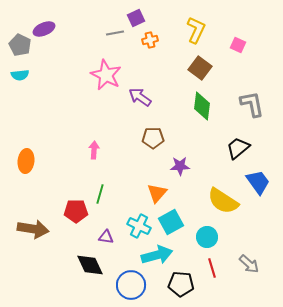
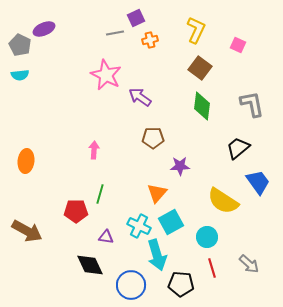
brown arrow: moved 6 px left, 2 px down; rotated 20 degrees clockwise
cyan arrow: rotated 88 degrees clockwise
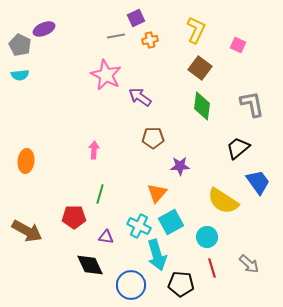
gray line: moved 1 px right, 3 px down
red pentagon: moved 2 px left, 6 px down
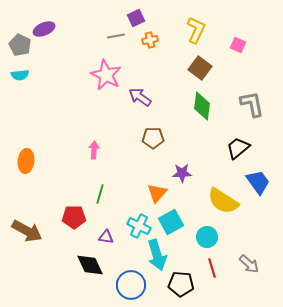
purple star: moved 2 px right, 7 px down
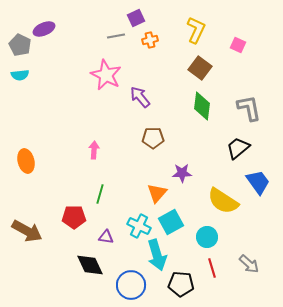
purple arrow: rotated 15 degrees clockwise
gray L-shape: moved 3 px left, 4 px down
orange ellipse: rotated 20 degrees counterclockwise
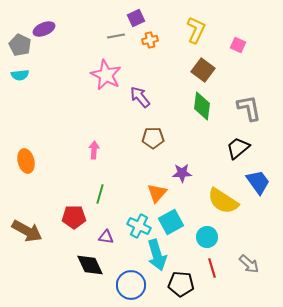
brown square: moved 3 px right, 2 px down
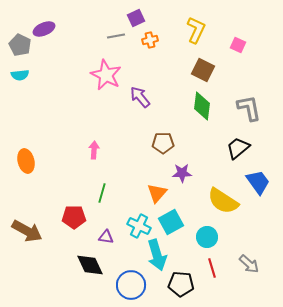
brown square: rotated 10 degrees counterclockwise
brown pentagon: moved 10 px right, 5 px down
green line: moved 2 px right, 1 px up
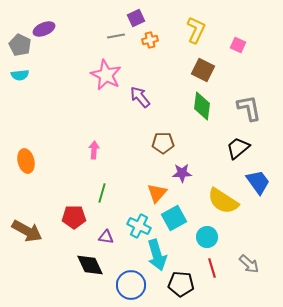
cyan square: moved 3 px right, 4 px up
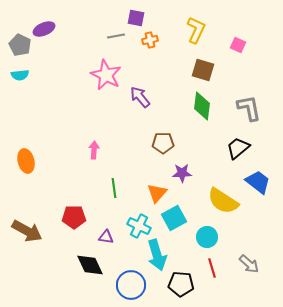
purple square: rotated 36 degrees clockwise
brown square: rotated 10 degrees counterclockwise
blue trapezoid: rotated 16 degrees counterclockwise
green line: moved 12 px right, 5 px up; rotated 24 degrees counterclockwise
